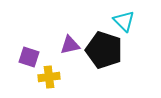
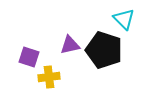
cyan triangle: moved 2 px up
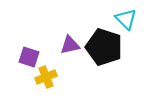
cyan triangle: moved 2 px right
black pentagon: moved 3 px up
yellow cross: moved 3 px left; rotated 15 degrees counterclockwise
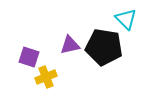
black pentagon: rotated 9 degrees counterclockwise
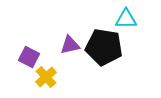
cyan triangle: rotated 45 degrees counterclockwise
purple square: rotated 10 degrees clockwise
yellow cross: rotated 20 degrees counterclockwise
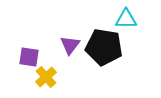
purple triangle: rotated 40 degrees counterclockwise
purple square: rotated 20 degrees counterclockwise
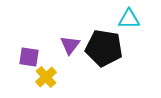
cyan triangle: moved 3 px right
black pentagon: moved 1 px down
